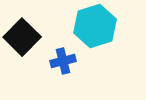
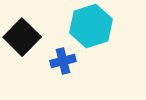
cyan hexagon: moved 4 px left
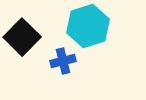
cyan hexagon: moved 3 px left
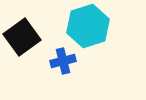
black square: rotated 9 degrees clockwise
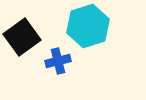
blue cross: moved 5 px left
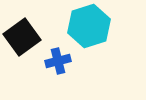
cyan hexagon: moved 1 px right
